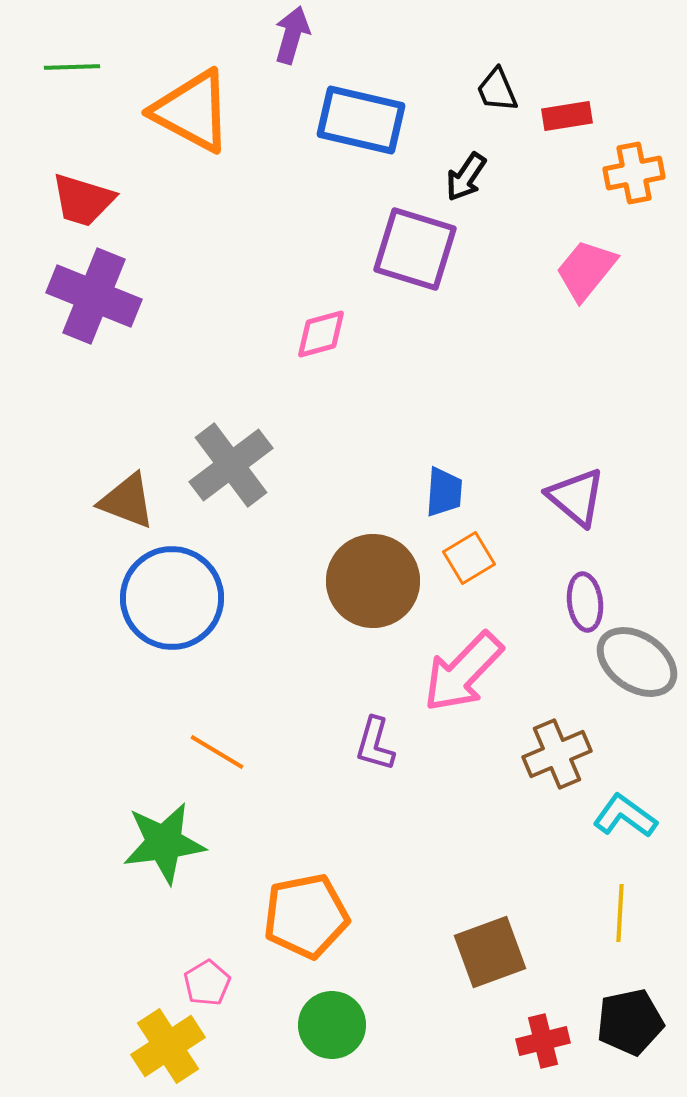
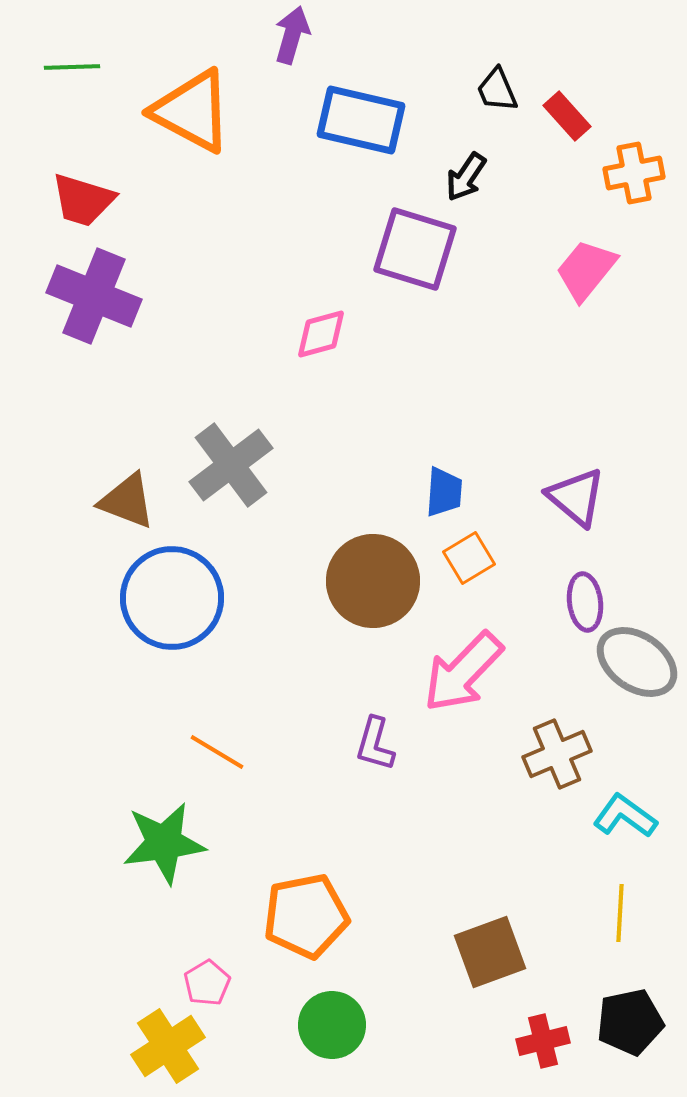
red rectangle: rotated 57 degrees clockwise
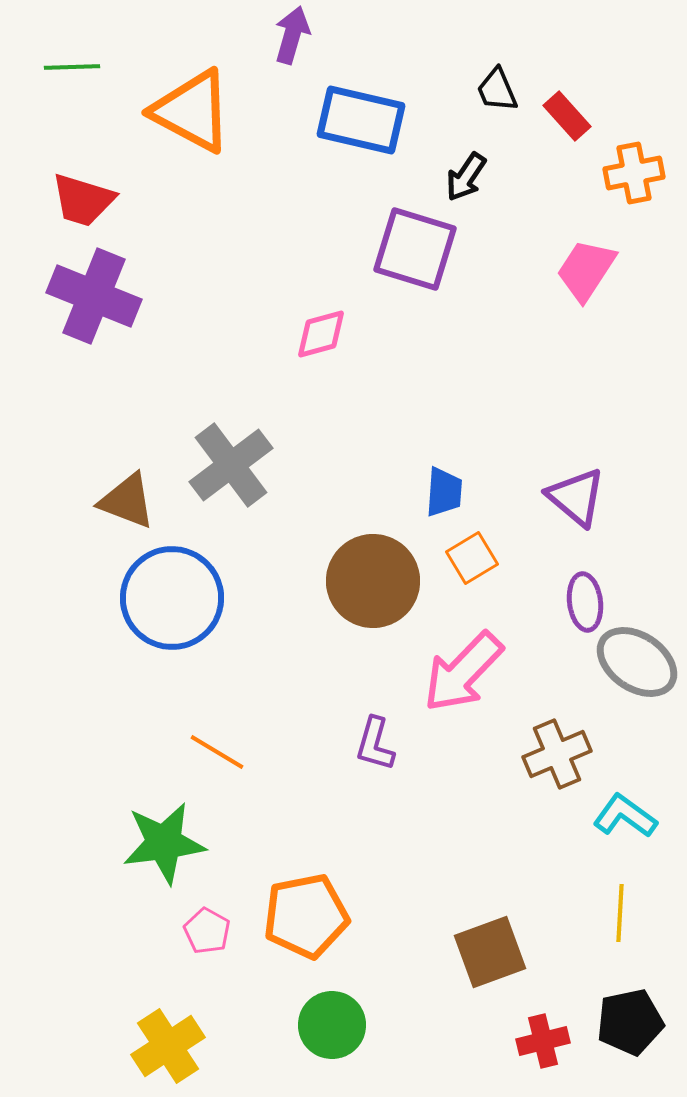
pink trapezoid: rotated 6 degrees counterclockwise
orange square: moved 3 px right
pink pentagon: moved 52 px up; rotated 12 degrees counterclockwise
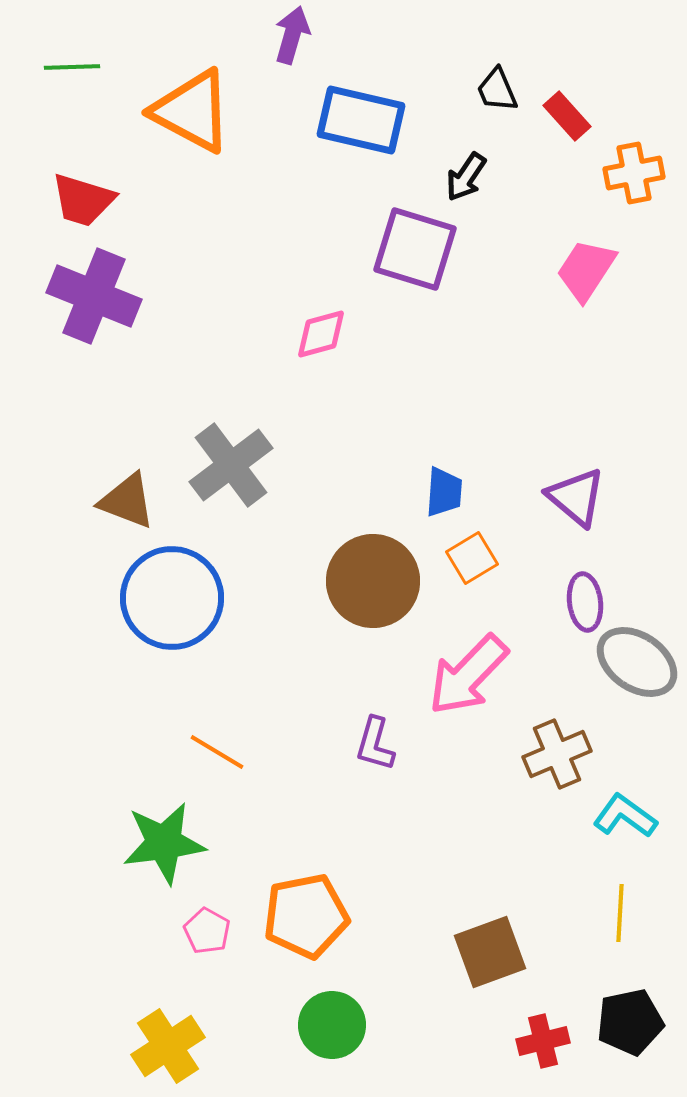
pink arrow: moved 5 px right, 3 px down
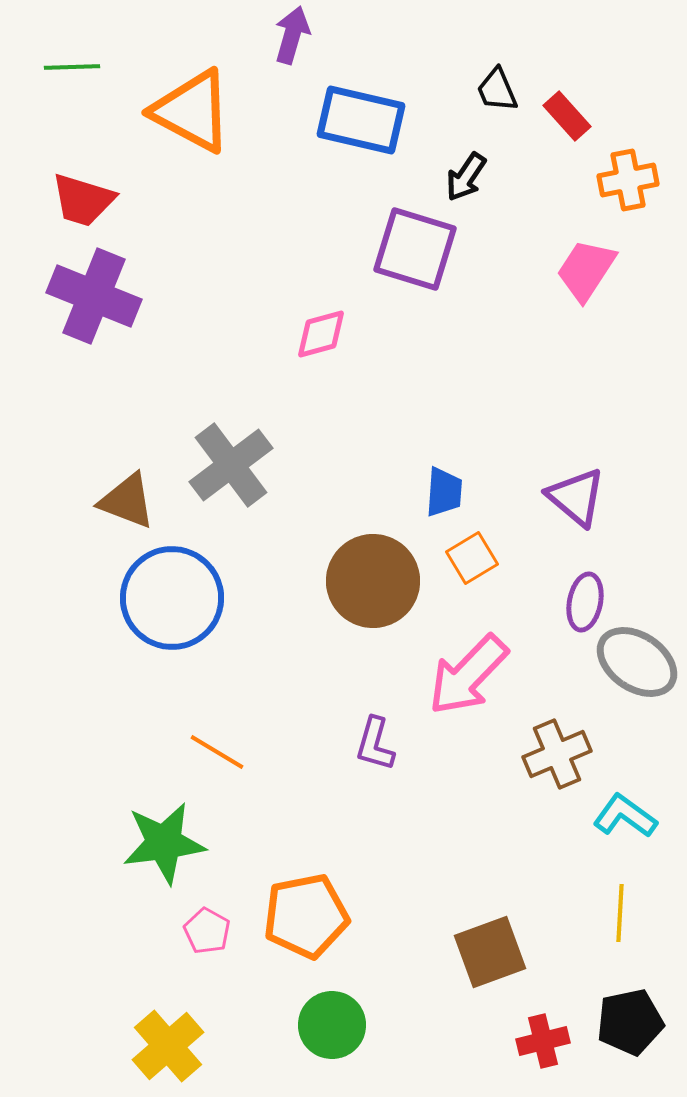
orange cross: moved 6 px left, 7 px down
purple ellipse: rotated 18 degrees clockwise
yellow cross: rotated 8 degrees counterclockwise
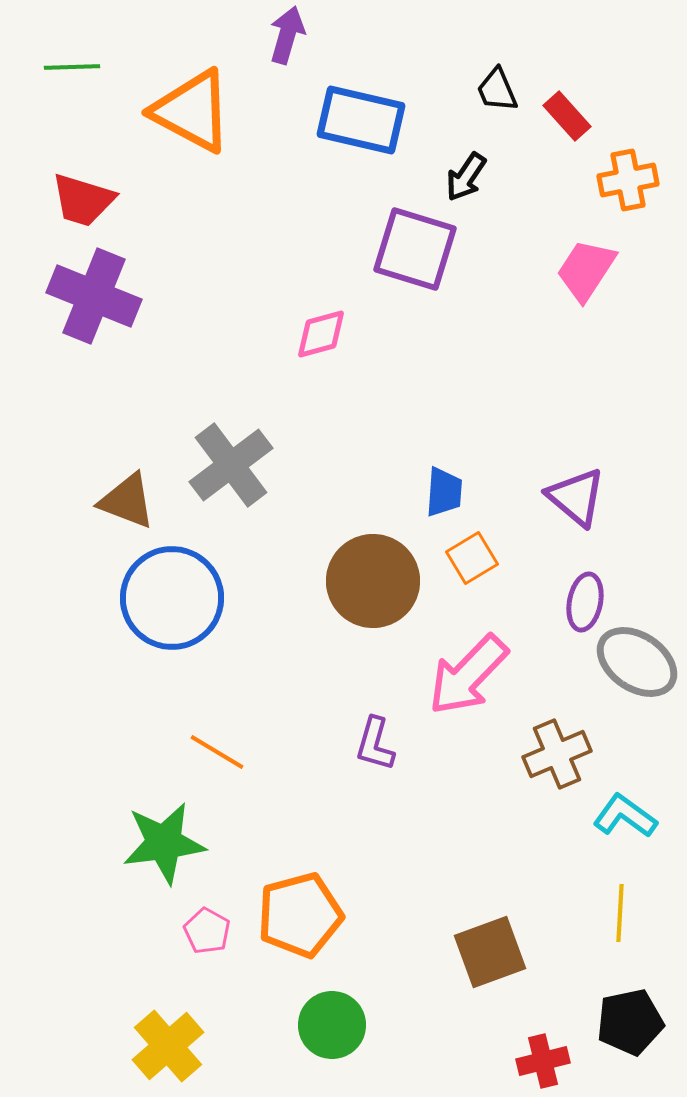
purple arrow: moved 5 px left
orange pentagon: moved 6 px left, 1 px up; rotated 4 degrees counterclockwise
red cross: moved 20 px down
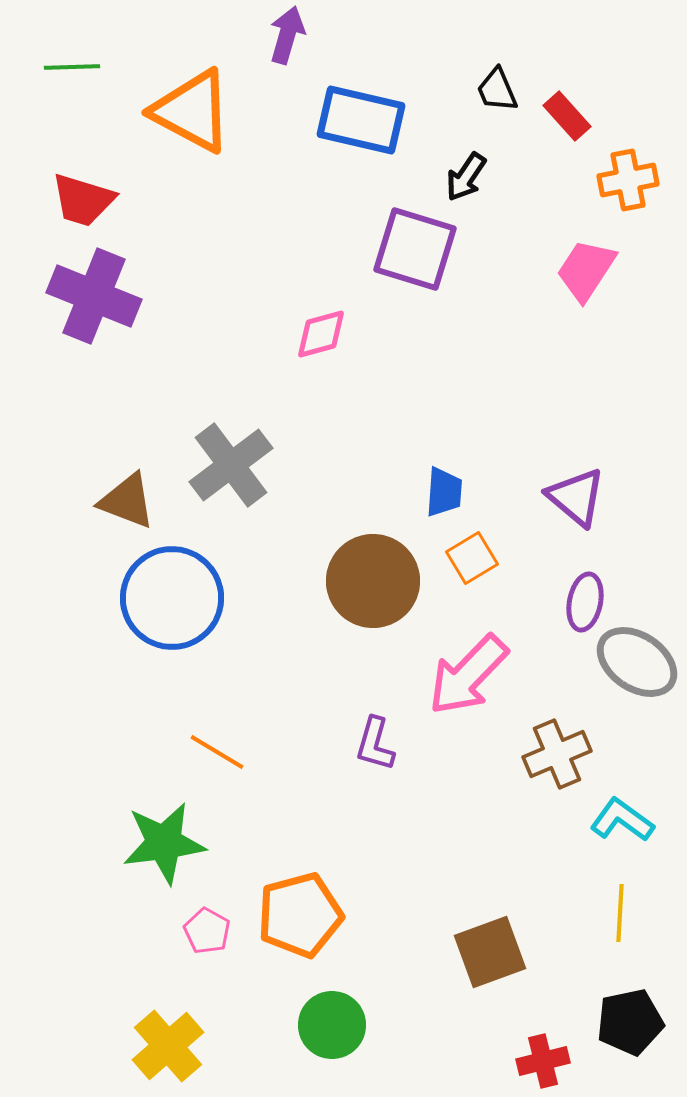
cyan L-shape: moved 3 px left, 4 px down
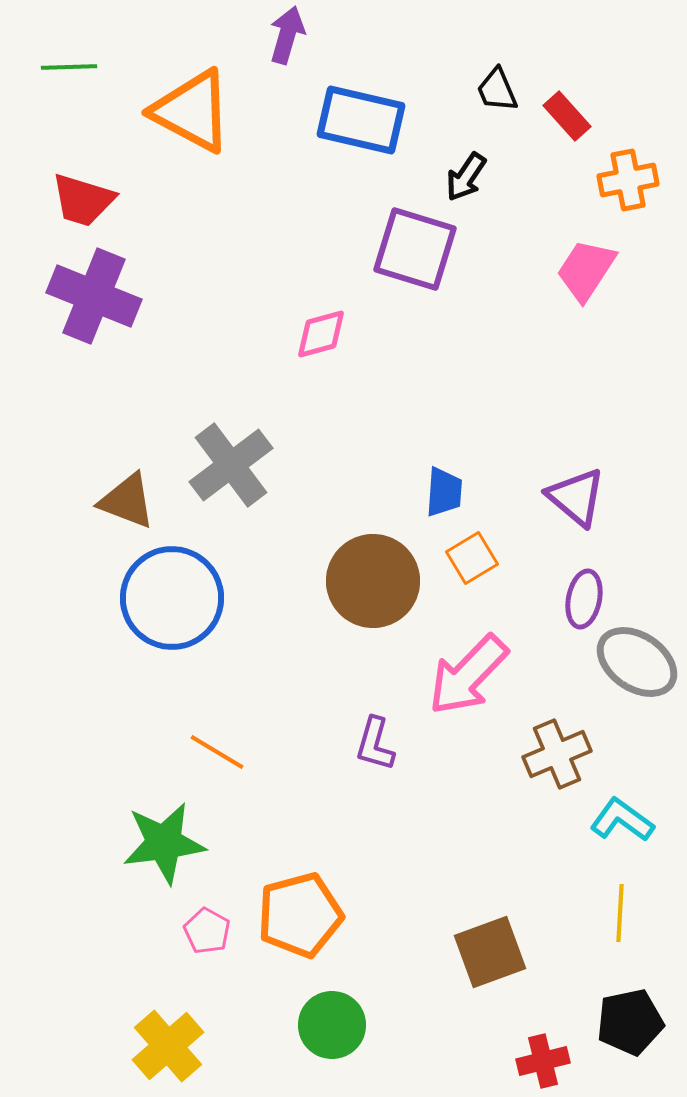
green line: moved 3 px left
purple ellipse: moved 1 px left, 3 px up
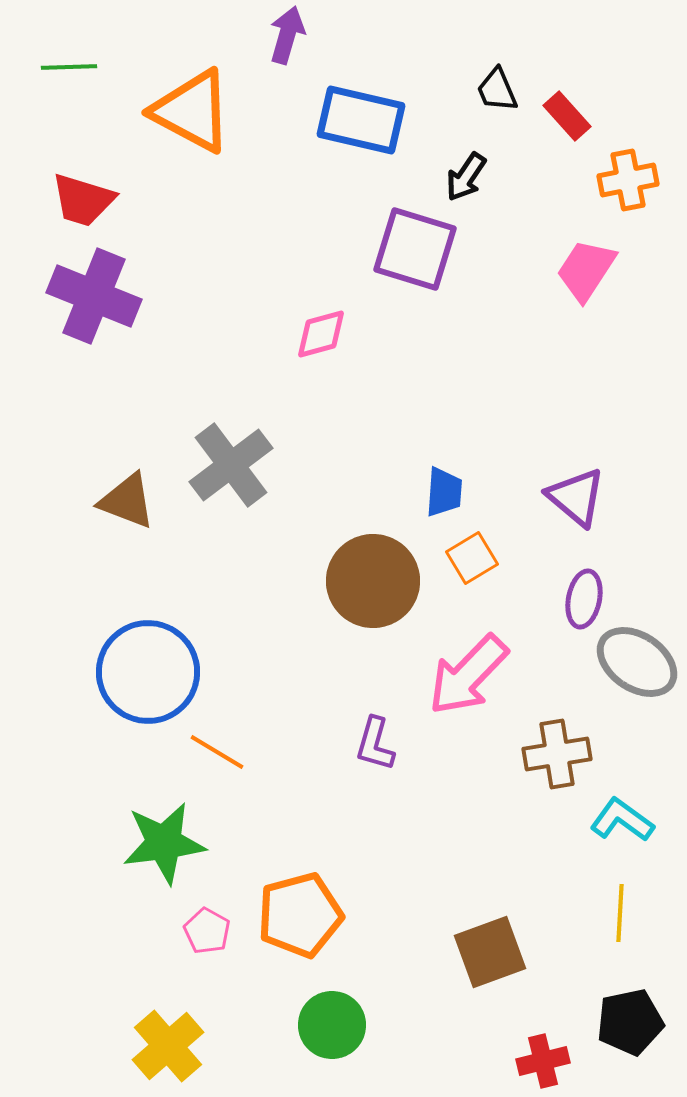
blue circle: moved 24 px left, 74 px down
brown cross: rotated 14 degrees clockwise
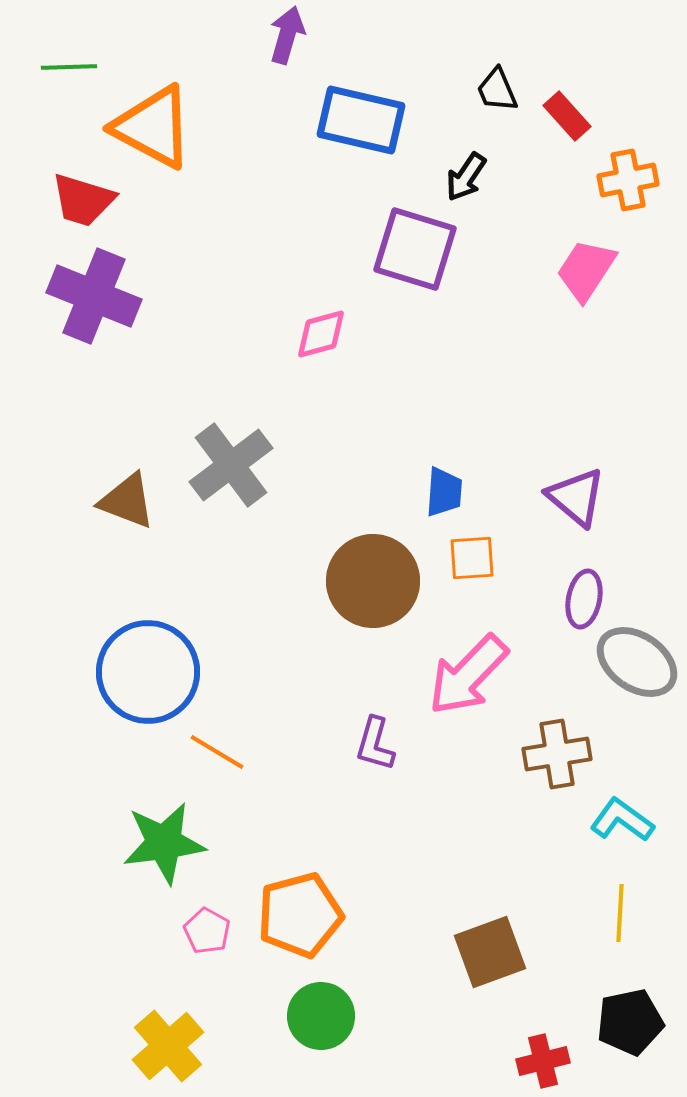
orange triangle: moved 39 px left, 16 px down
orange square: rotated 27 degrees clockwise
green circle: moved 11 px left, 9 px up
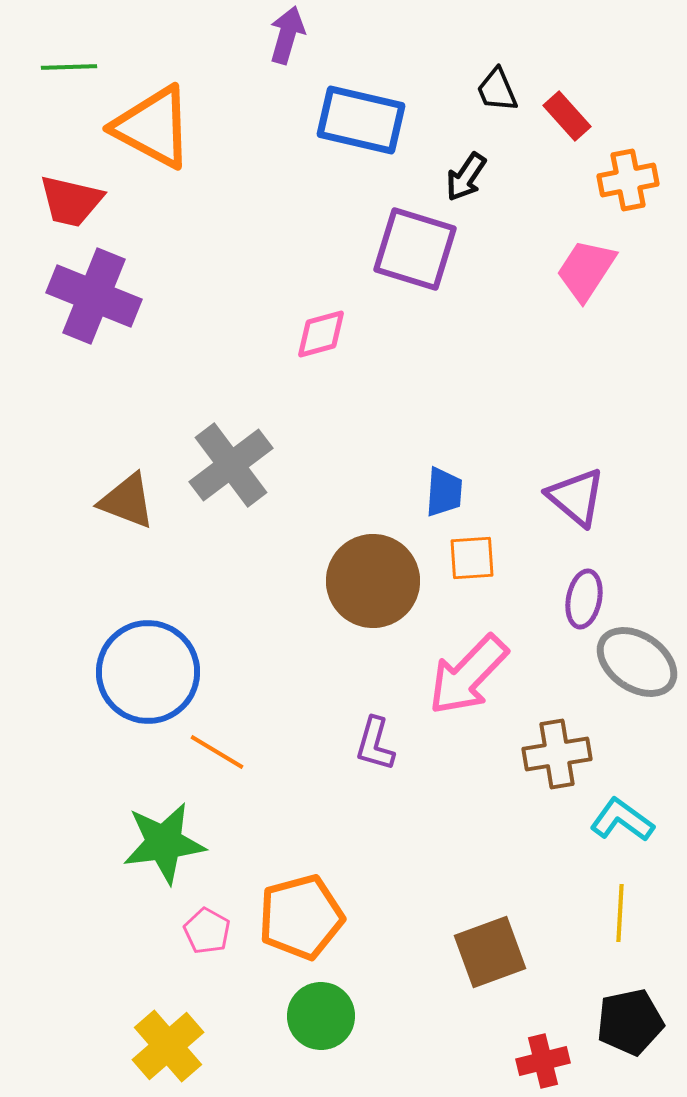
red trapezoid: moved 12 px left, 1 px down; rotated 4 degrees counterclockwise
orange pentagon: moved 1 px right, 2 px down
